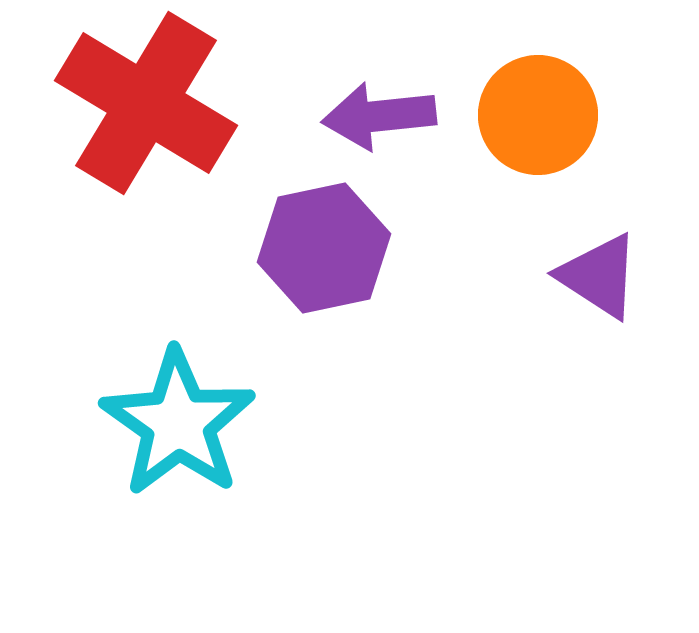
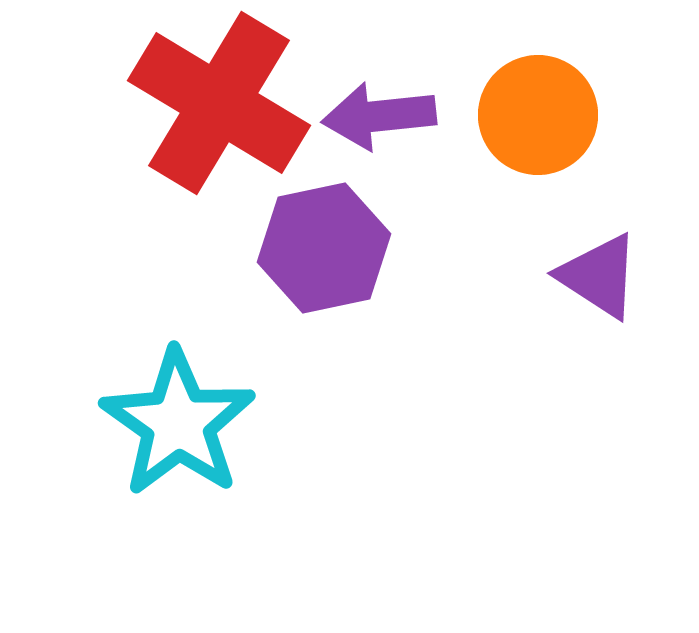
red cross: moved 73 px right
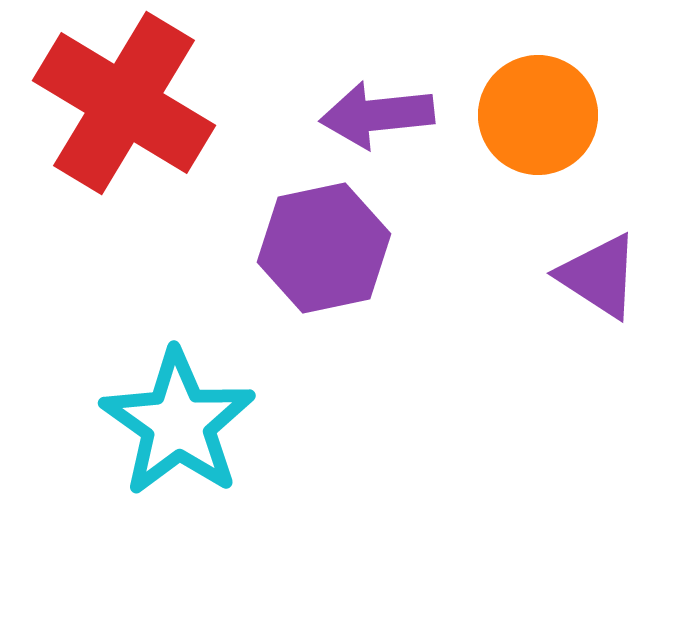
red cross: moved 95 px left
purple arrow: moved 2 px left, 1 px up
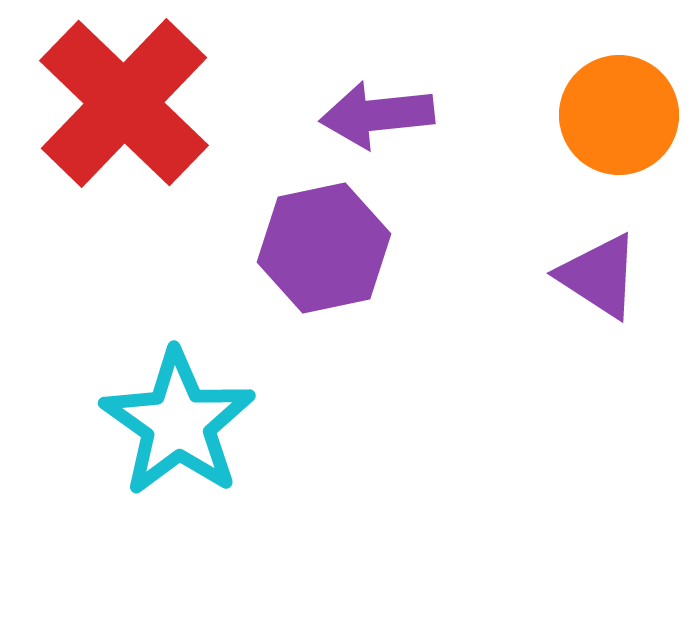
red cross: rotated 13 degrees clockwise
orange circle: moved 81 px right
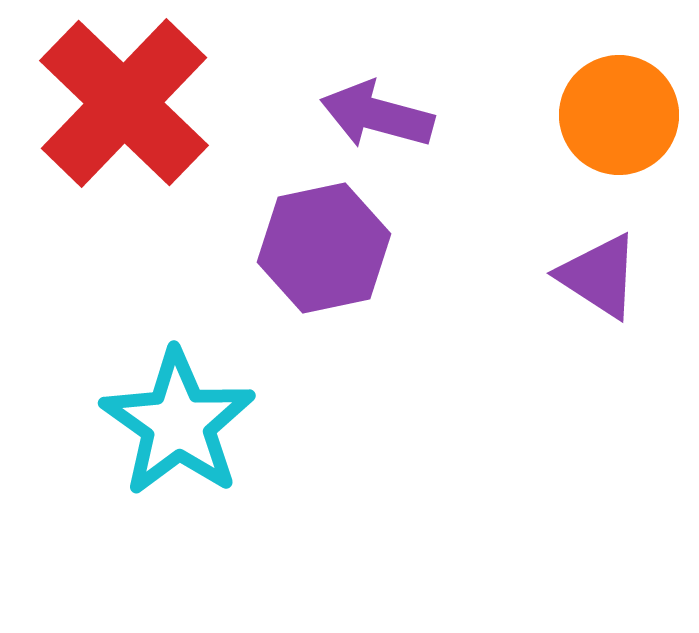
purple arrow: rotated 21 degrees clockwise
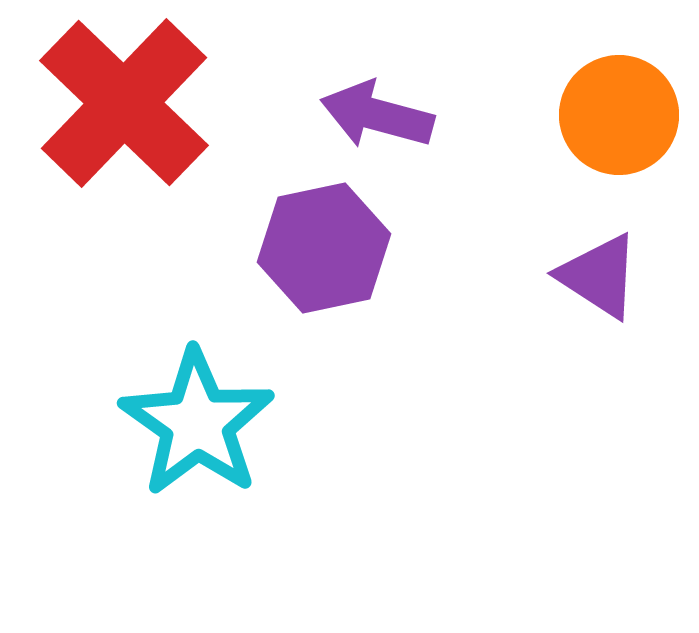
cyan star: moved 19 px right
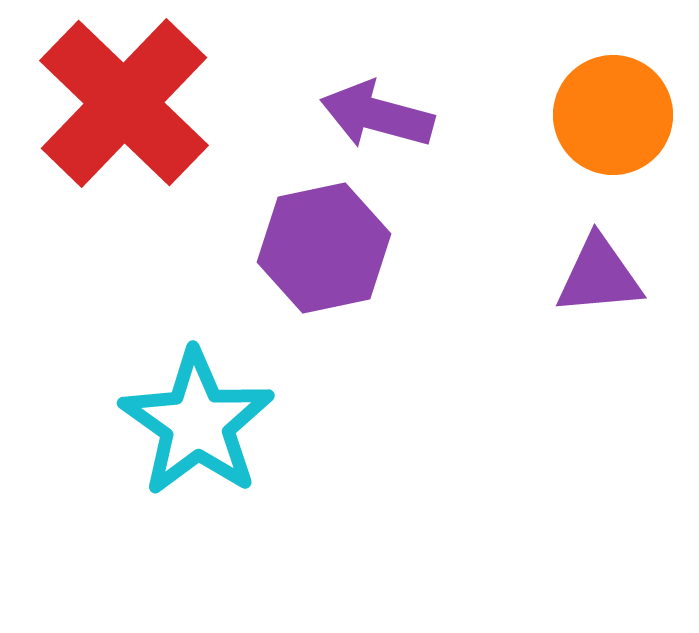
orange circle: moved 6 px left
purple triangle: rotated 38 degrees counterclockwise
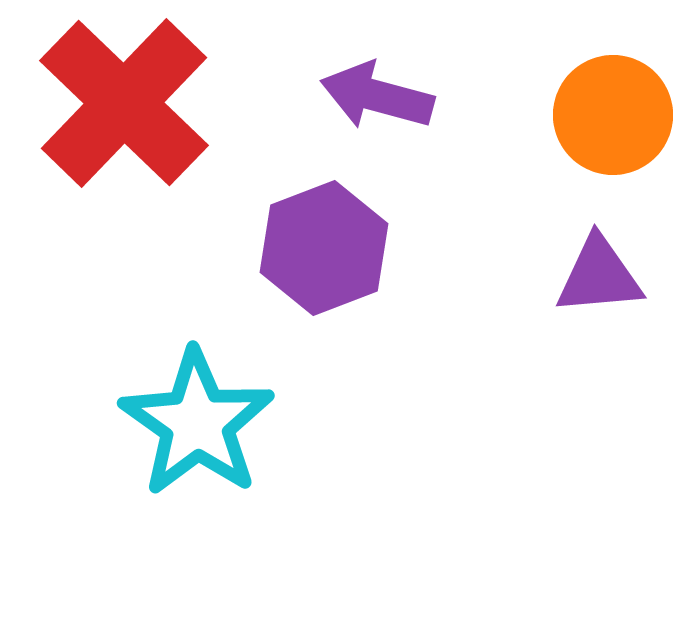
purple arrow: moved 19 px up
purple hexagon: rotated 9 degrees counterclockwise
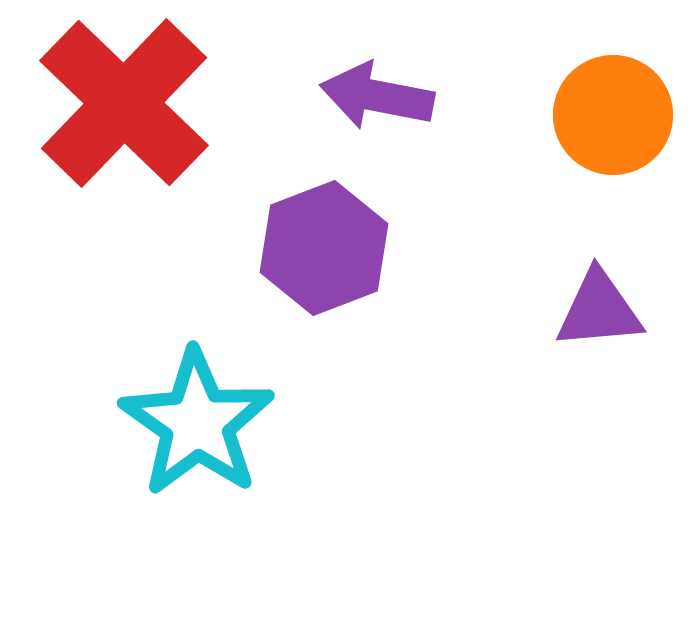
purple arrow: rotated 4 degrees counterclockwise
purple triangle: moved 34 px down
